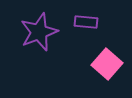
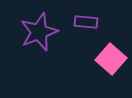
pink square: moved 4 px right, 5 px up
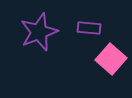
purple rectangle: moved 3 px right, 6 px down
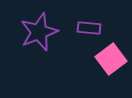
pink square: rotated 12 degrees clockwise
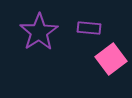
purple star: rotated 12 degrees counterclockwise
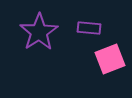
pink square: moved 1 px left; rotated 16 degrees clockwise
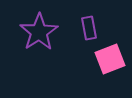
purple rectangle: rotated 75 degrees clockwise
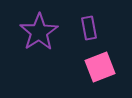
pink square: moved 10 px left, 8 px down
